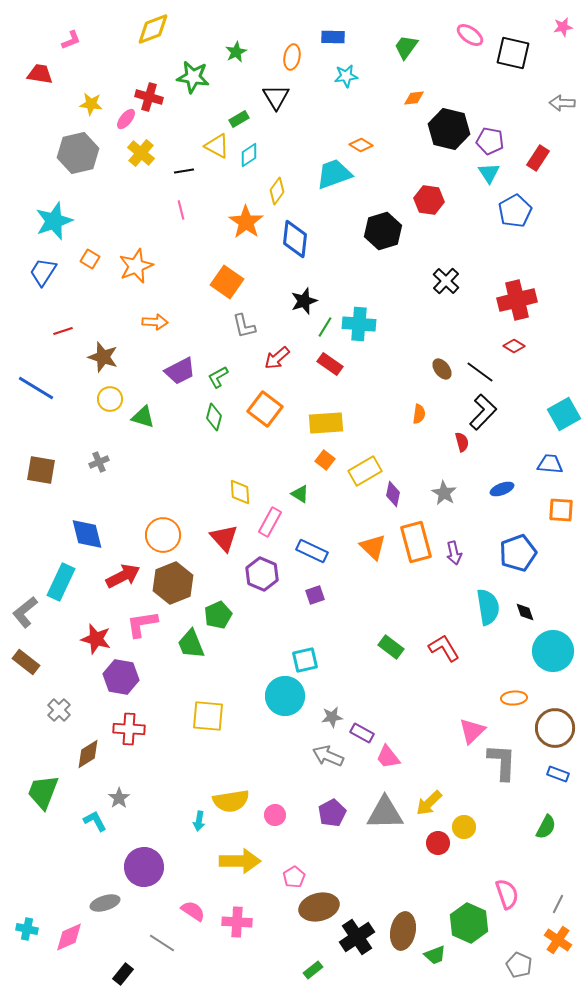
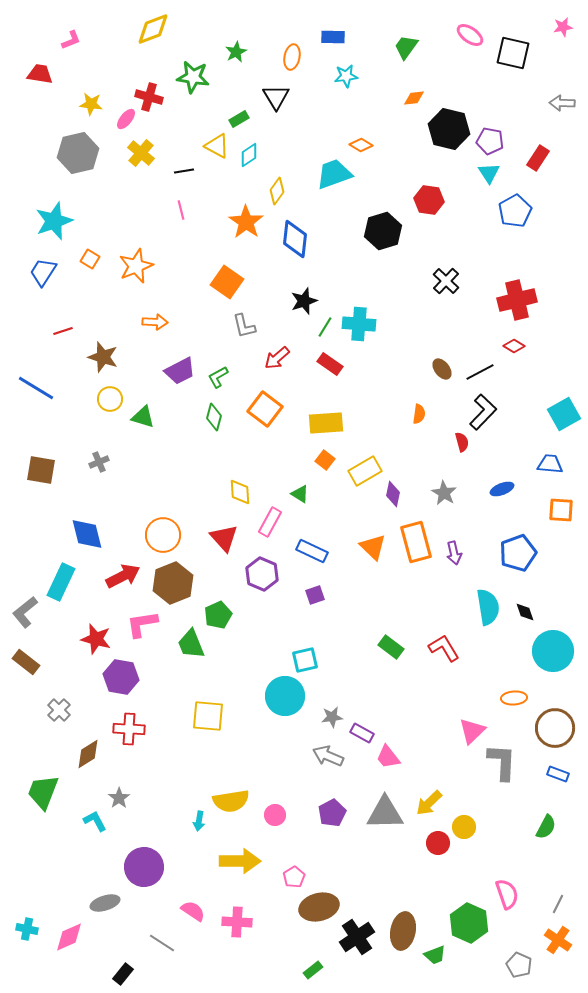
black line at (480, 372): rotated 64 degrees counterclockwise
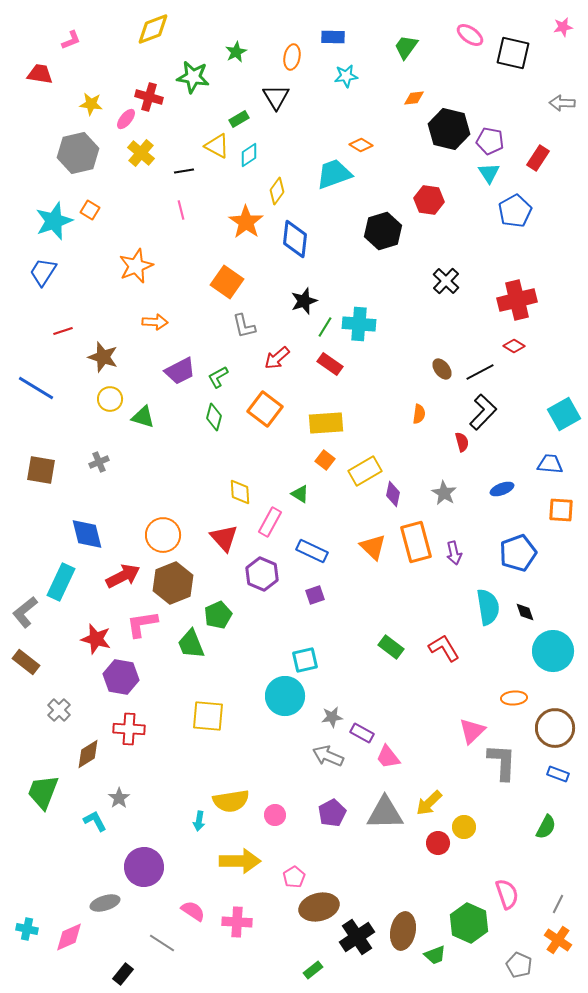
orange square at (90, 259): moved 49 px up
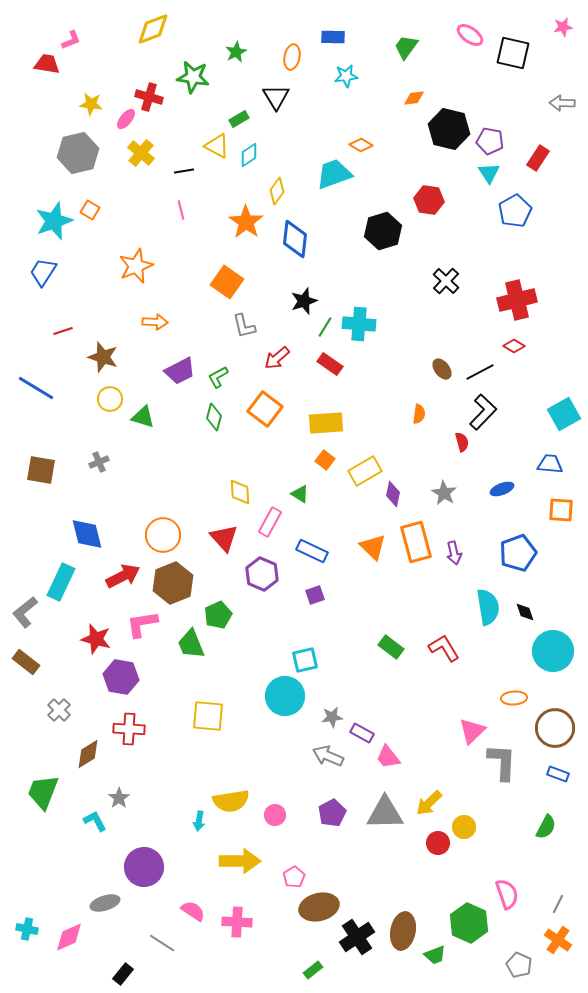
red trapezoid at (40, 74): moved 7 px right, 10 px up
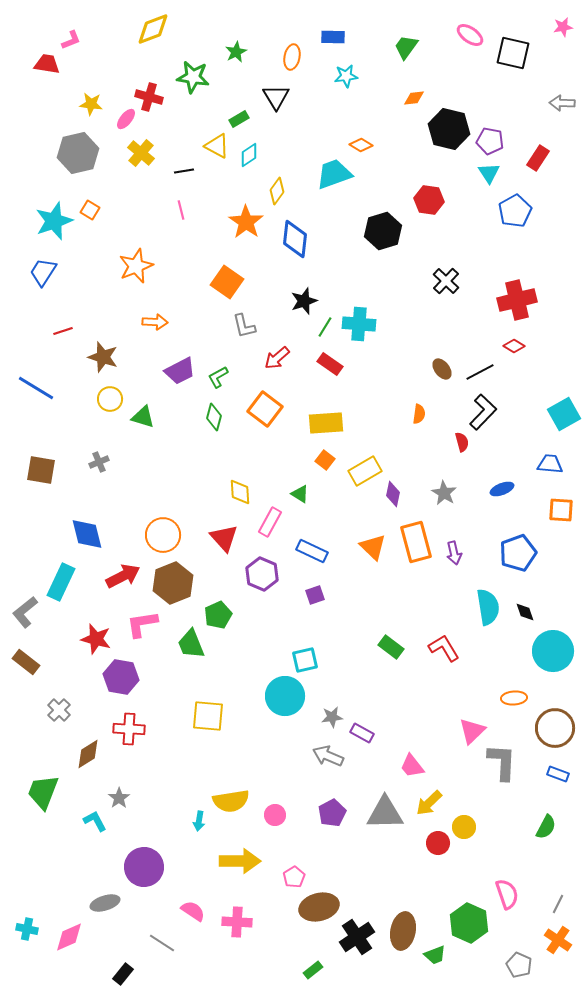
pink trapezoid at (388, 757): moved 24 px right, 9 px down
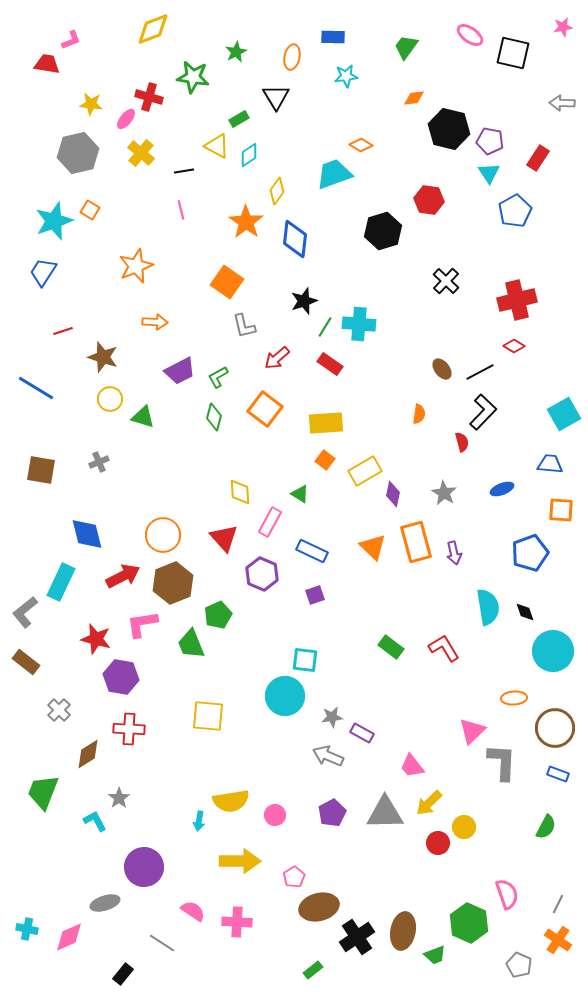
blue pentagon at (518, 553): moved 12 px right
cyan square at (305, 660): rotated 20 degrees clockwise
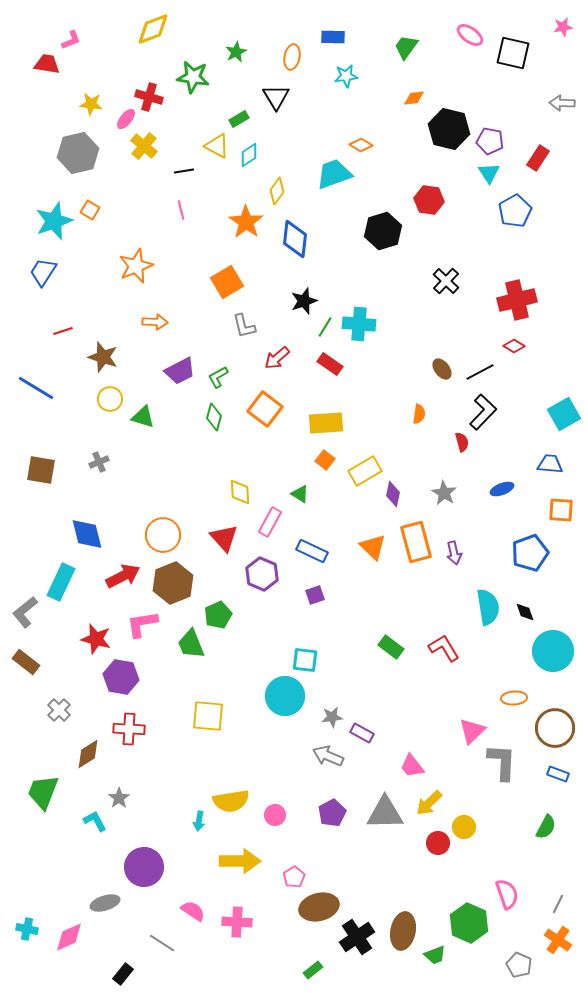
yellow cross at (141, 153): moved 3 px right, 7 px up
orange square at (227, 282): rotated 24 degrees clockwise
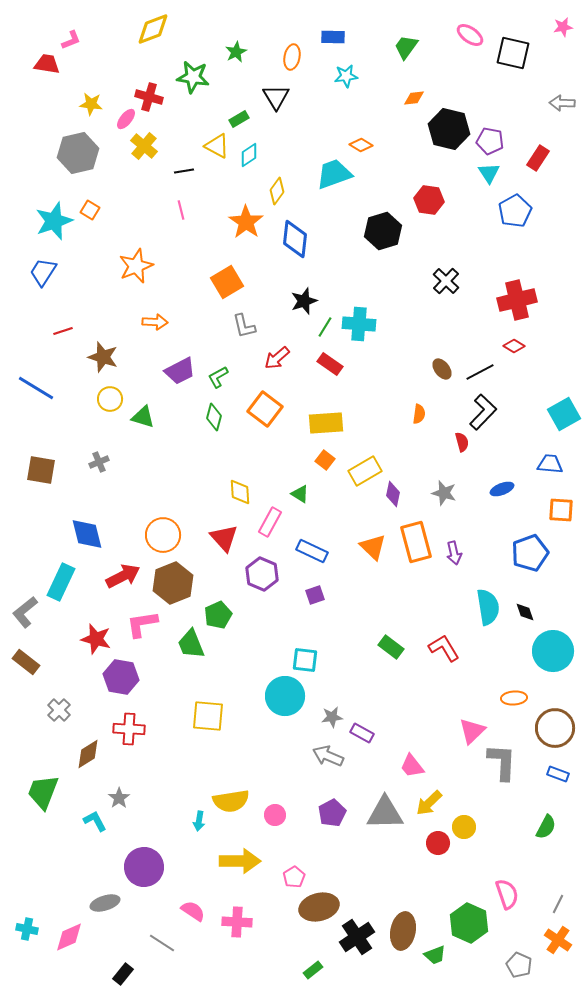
gray star at (444, 493): rotated 15 degrees counterclockwise
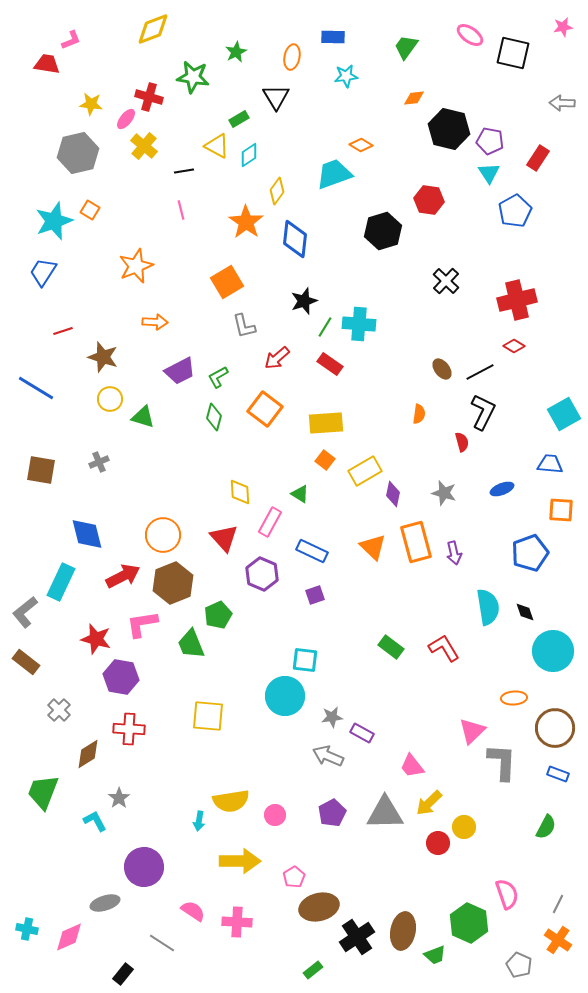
black L-shape at (483, 412): rotated 18 degrees counterclockwise
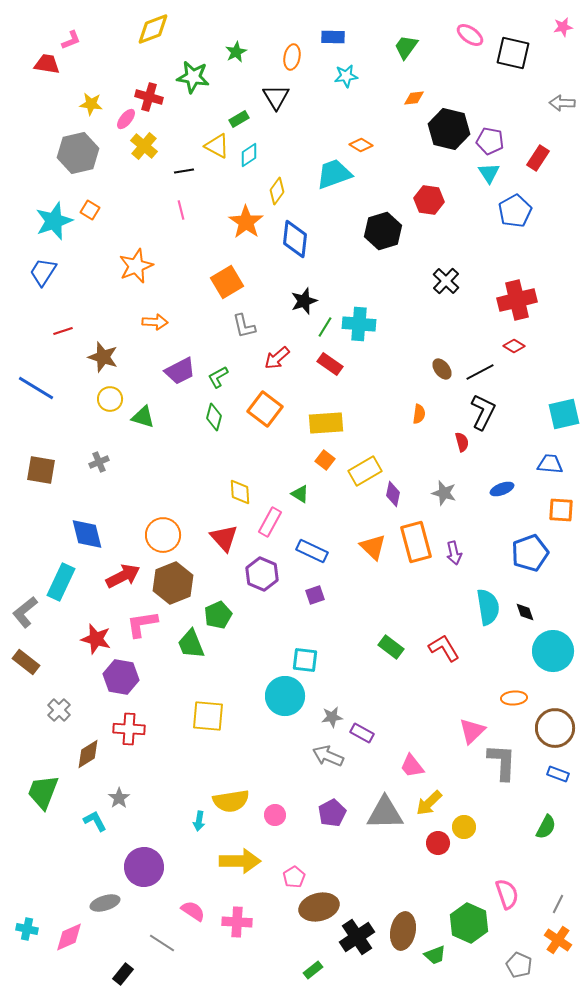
cyan square at (564, 414): rotated 16 degrees clockwise
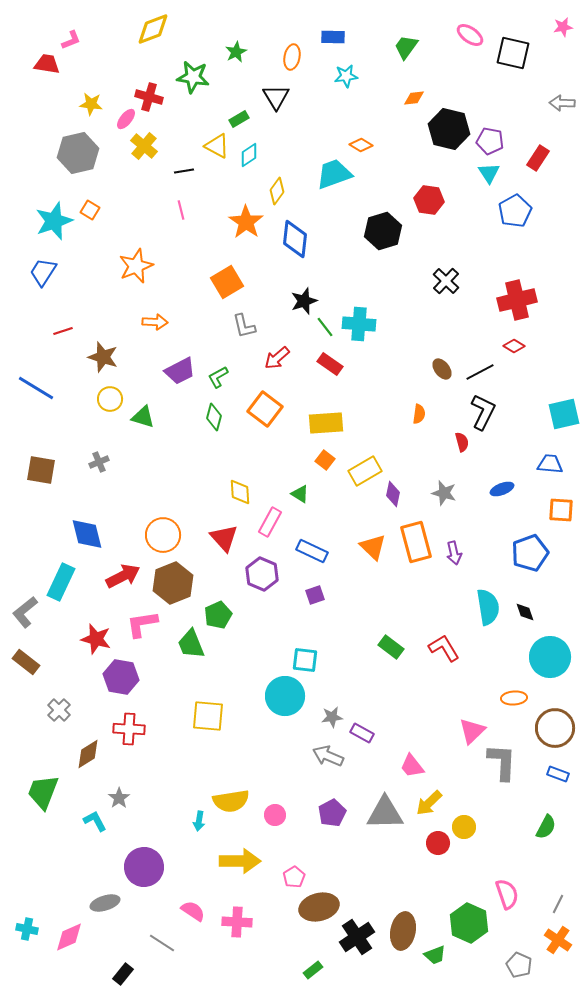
green line at (325, 327): rotated 70 degrees counterclockwise
cyan circle at (553, 651): moved 3 px left, 6 px down
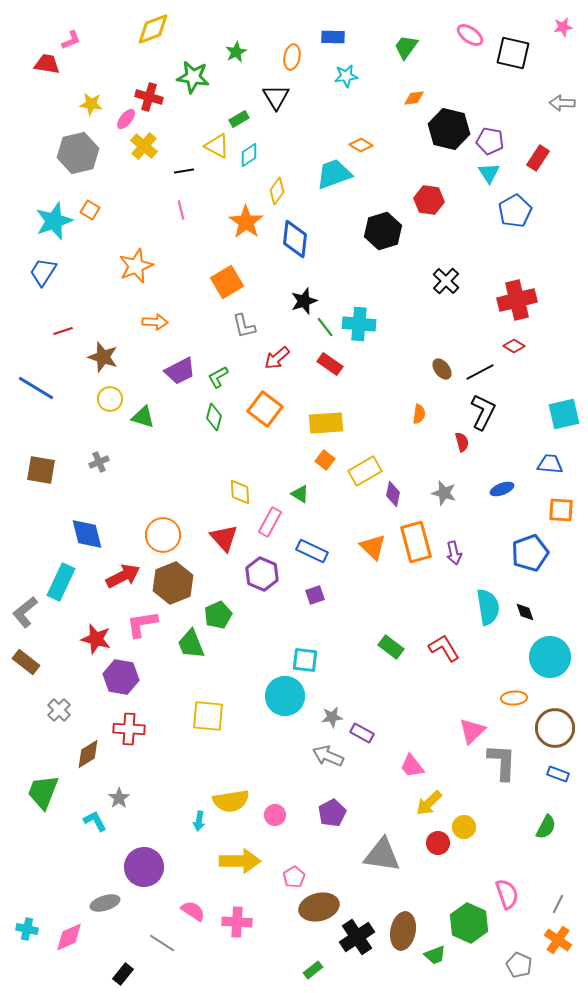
gray triangle at (385, 813): moved 3 px left, 42 px down; rotated 9 degrees clockwise
